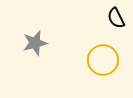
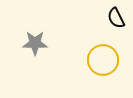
gray star: rotated 15 degrees clockwise
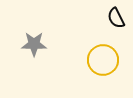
gray star: moved 1 px left, 1 px down
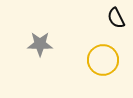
gray star: moved 6 px right
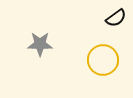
black semicircle: rotated 100 degrees counterclockwise
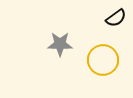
gray star: moved 20 px right
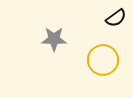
gray star: moved 6 px left, 5 px up
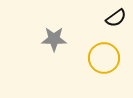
yellow circle: moved 1 px right, 2 px up
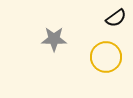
yellow circle: moved 2 px right, 1 px up
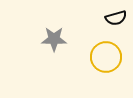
black semicircle: rotated 20 degrees clockwise
